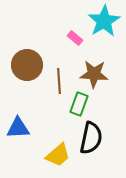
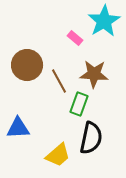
brown line: rotated 25 degrees counterclockwise
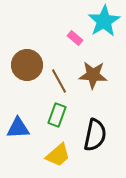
brown star: moved 1 px left, 1 px down
green rectangle: moved 22 px left, 11 px down
black semicircle: moved 4 px right, 3 px up
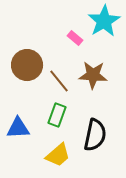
brown line: rotated 10 degrees counterclockwise
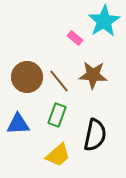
brown circle: moved 12 px down
blue triangle: moved 4 px up
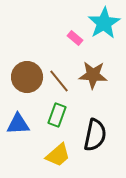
cyan star: moved 2 px down
